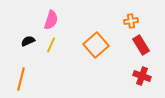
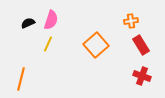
black semicircle: moved 18 px up
yellow line: moved 3 px left, 1 px up
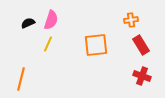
orange cross: moved 1 px up
orange square: rotated 35 degrees clockwise
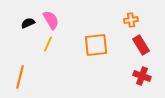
pink semicircle: rotated 48 degrees counterclockwise
orange line: moved 1 px left, 2 px up
